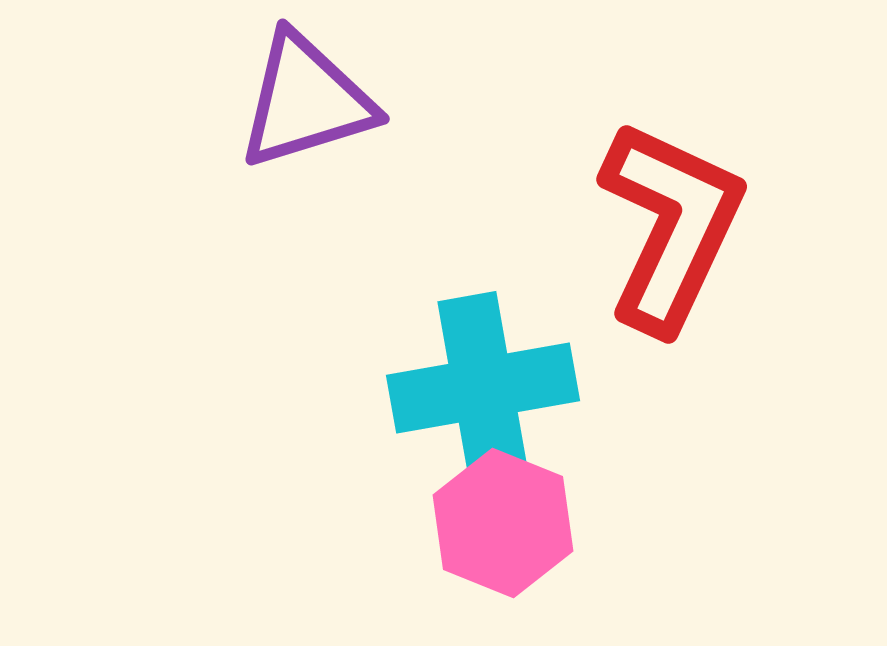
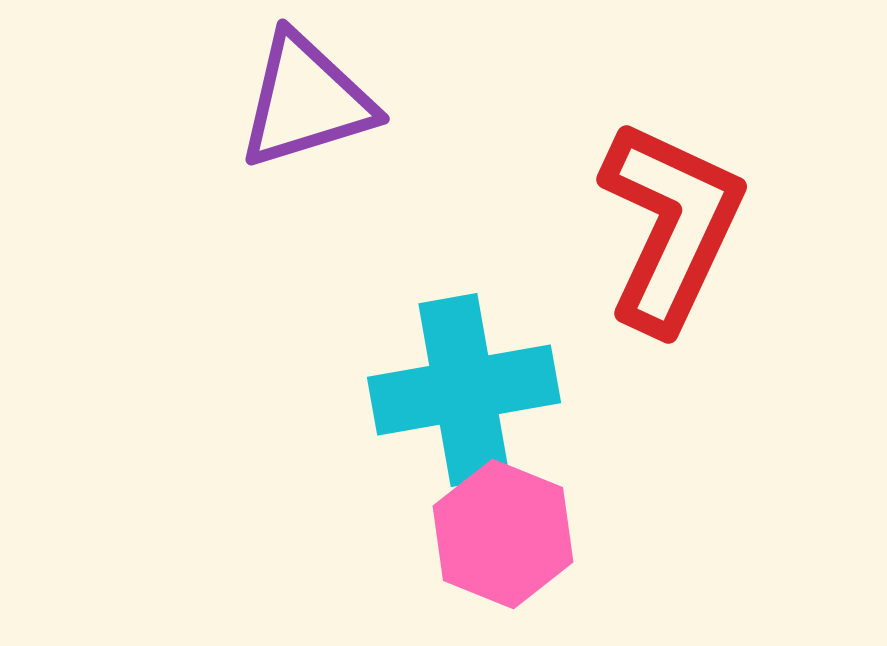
cyan cross: moved 19 px left, 2 px down
pink hexagon: moved 11 px down
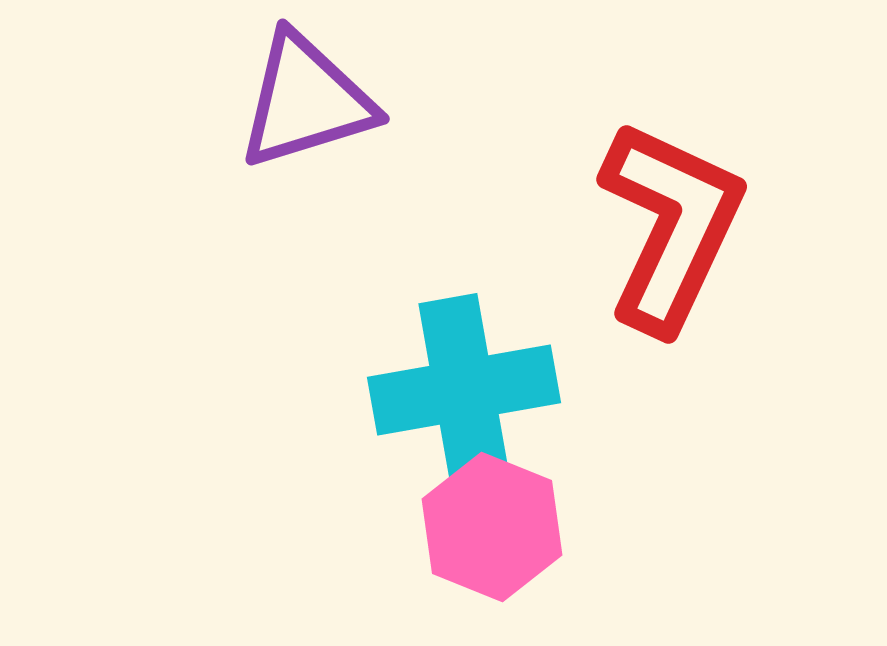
pink hexagon: moved 11 px left, 7 px up
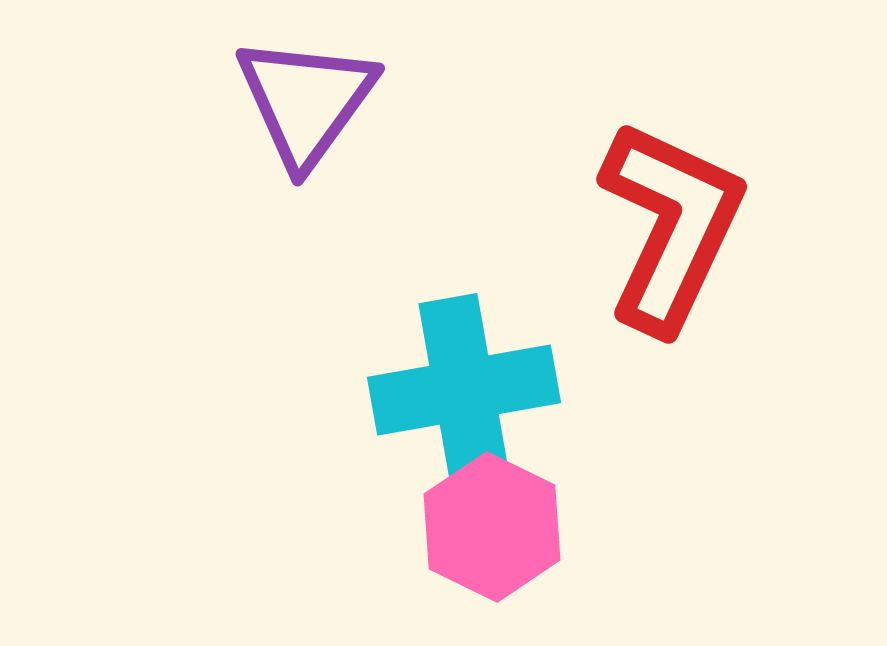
purple triangle: rotated 37 degrees counterclockwise
pink hexagon: rotated 4 degrees clockwise
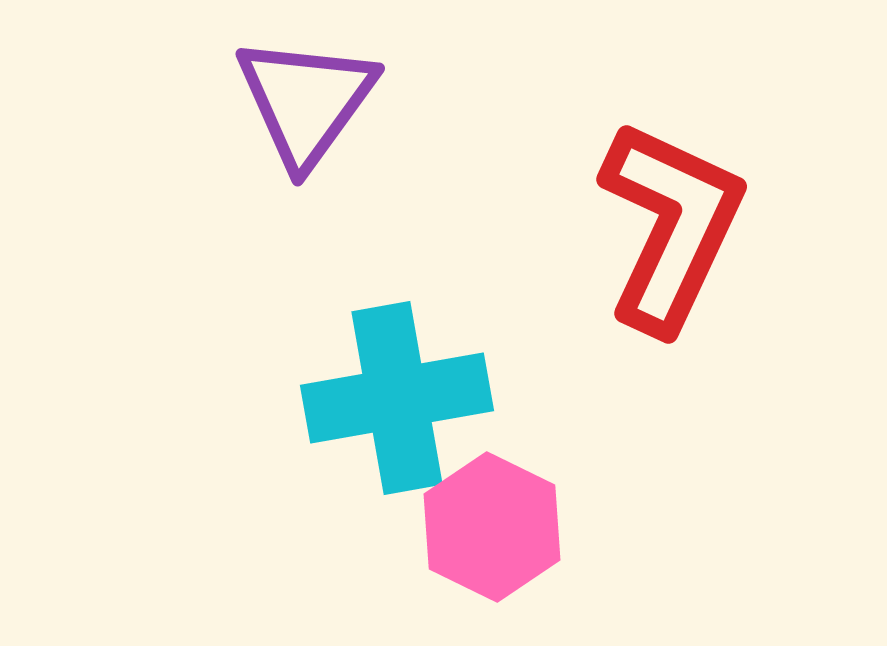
cyan cross: moved 67 px left, 8 px down
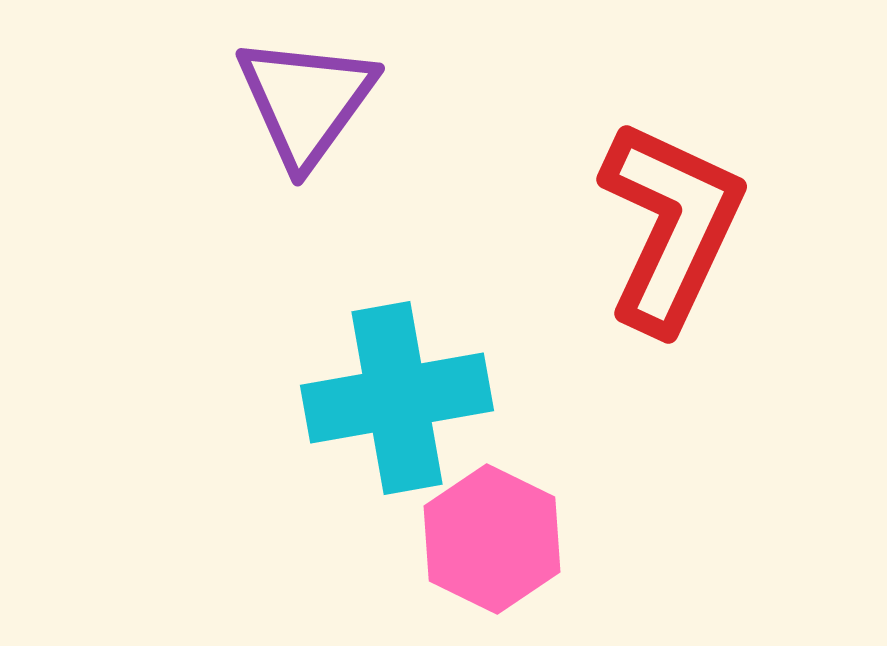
pink hexagon: moved 12 px down
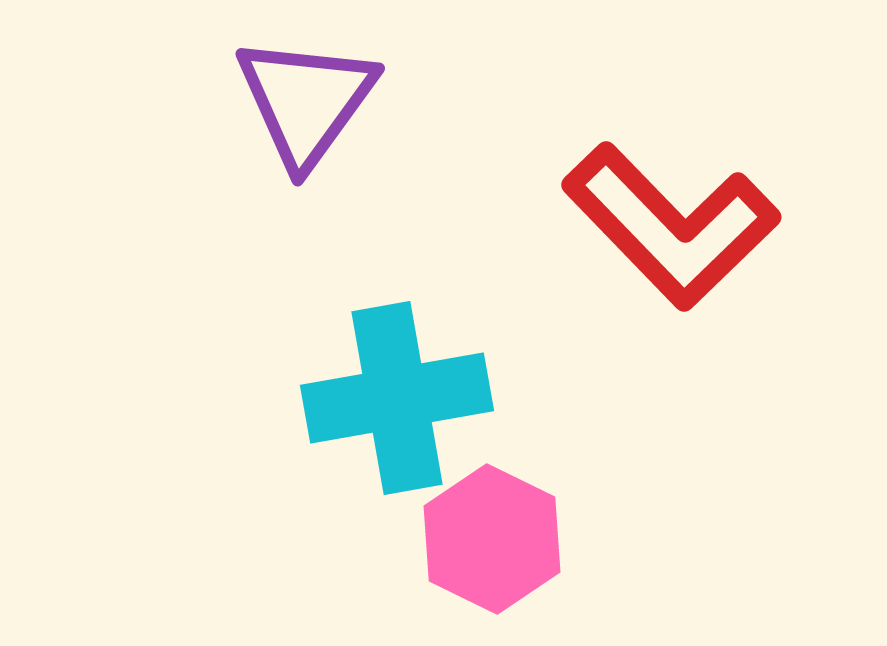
red L-shape: rotated 111 degrees clockwise
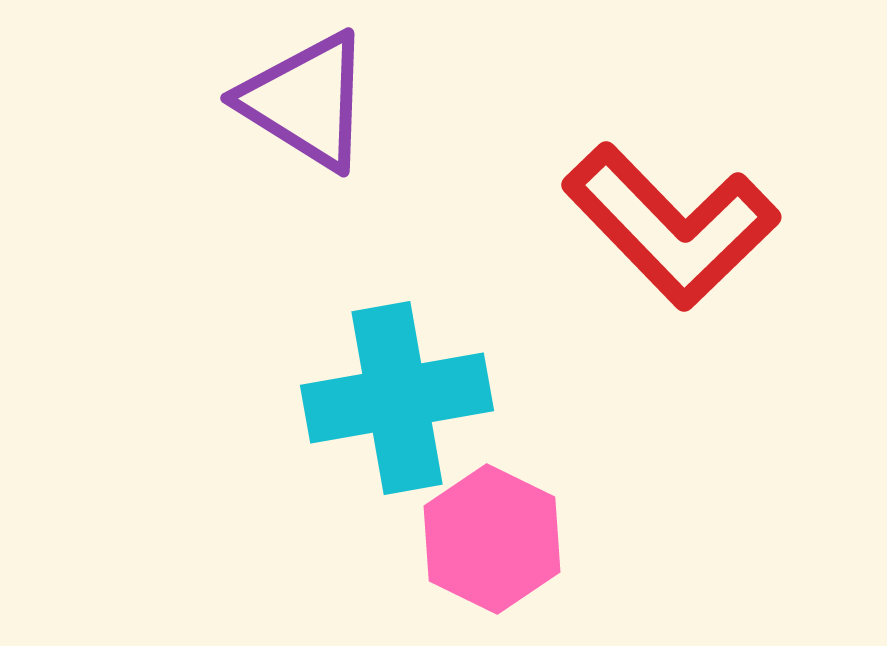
purple triangle: rotated 34 degrees counterclockwise
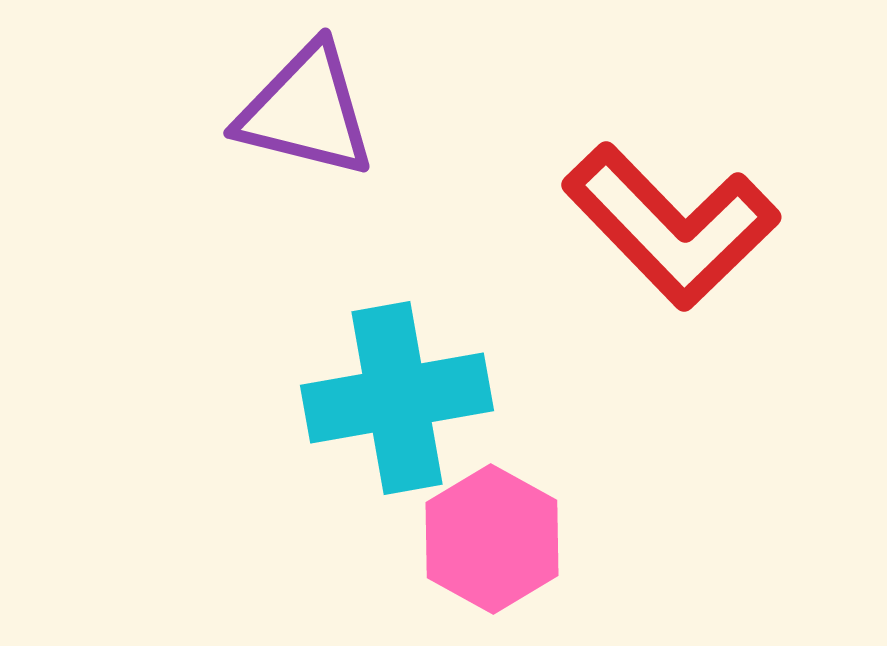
purple triangle: moved 10 px down; rotated 18 degrees counterclockwise
pink hexagon: rotated 3 degrees clockwise
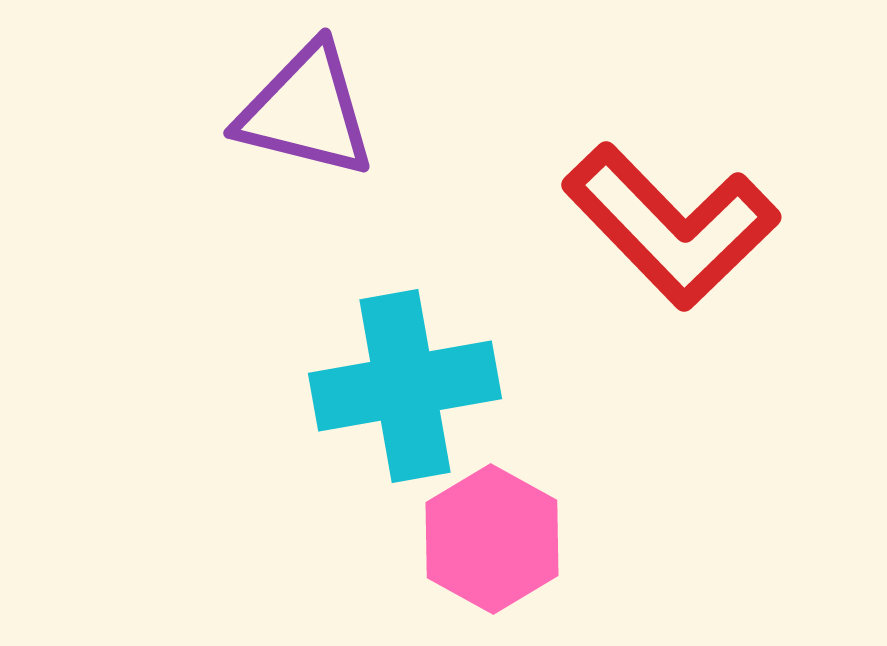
cyan cross: moved 8 px right, 12 px up
